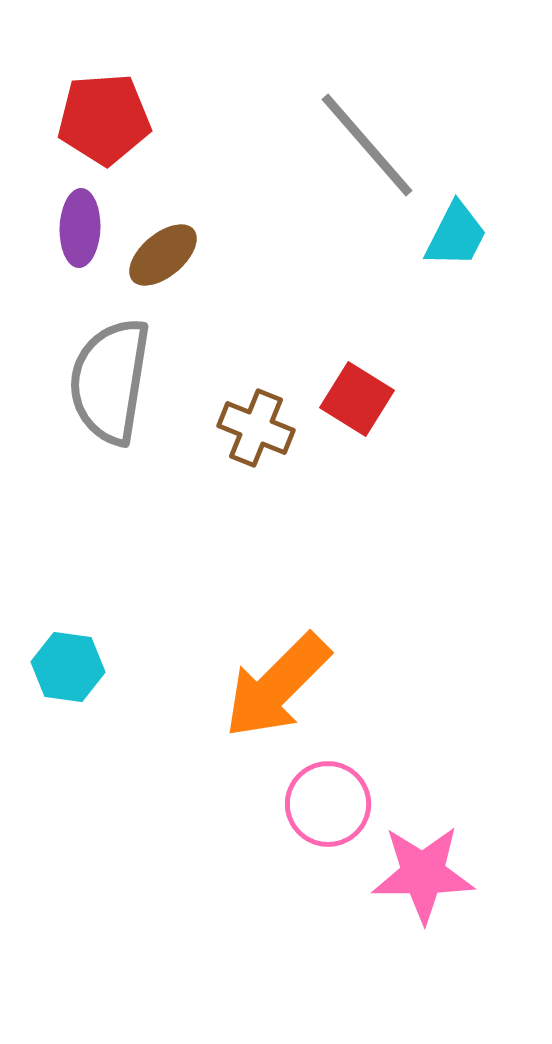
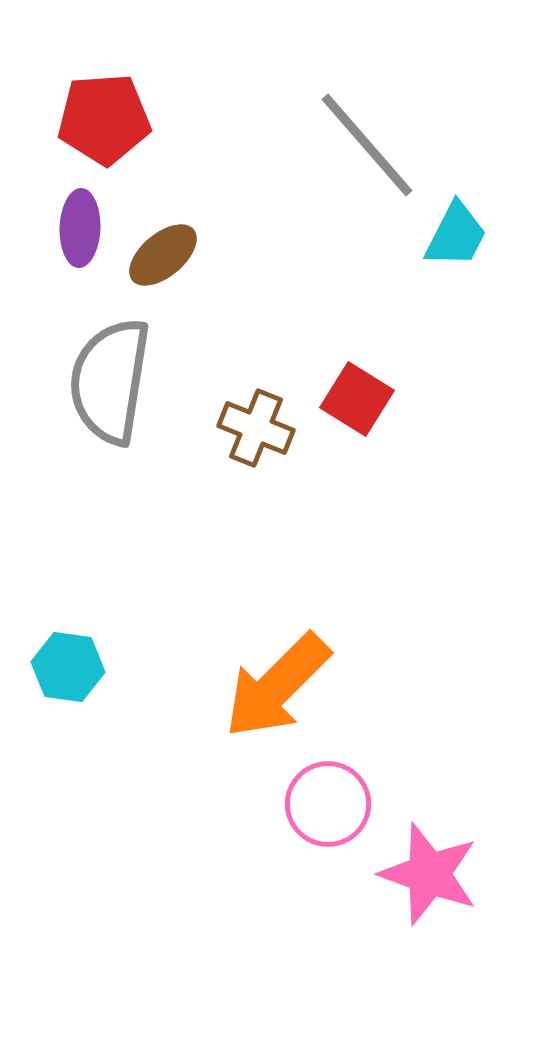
pink star: moved 6 px right; rotated 20 degrees clockwise
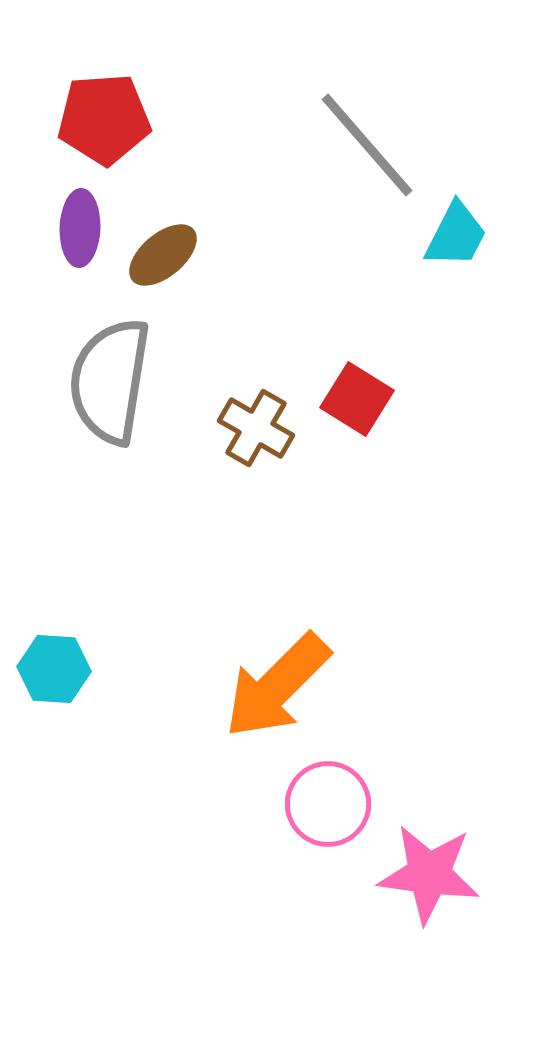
brown cross: rotated 8 degrees clockwise
cyan hexagon: moved 14 px left, 2 px down; rotated 4 degrees counterclockwise
pink star: rotated 12 degrees counterclockwise
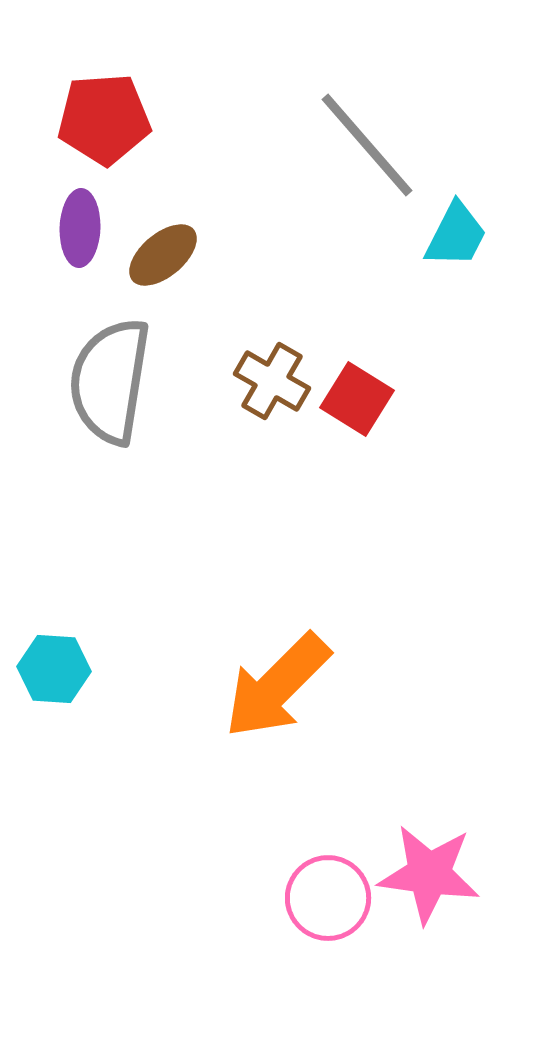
brown cross: moved 16 px right, 47 px up
pink circle: moved 94 px down
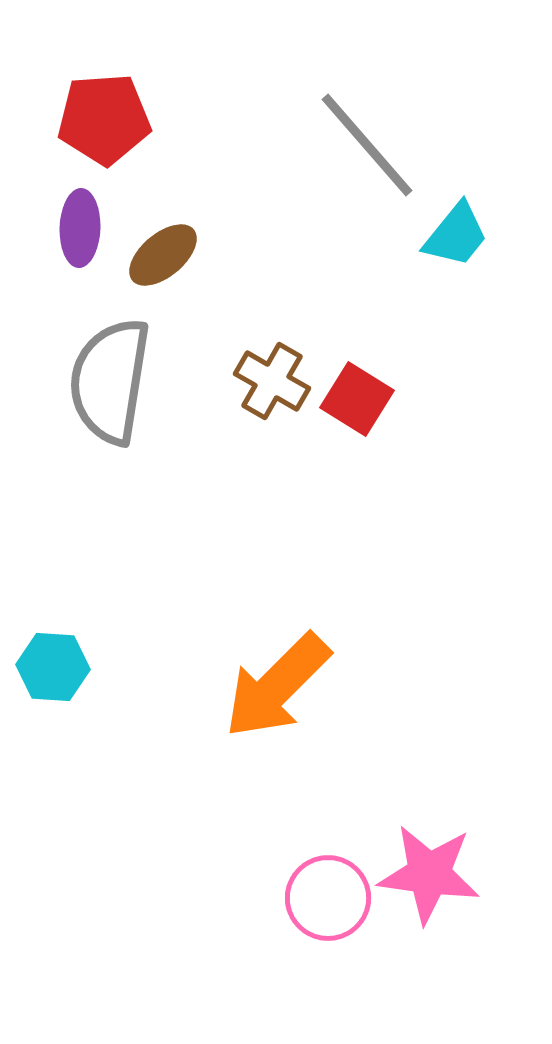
cyan trapezoid: rotated 12 degrees clockwise
cyan hexagon: moved 1 px left, 2 px up
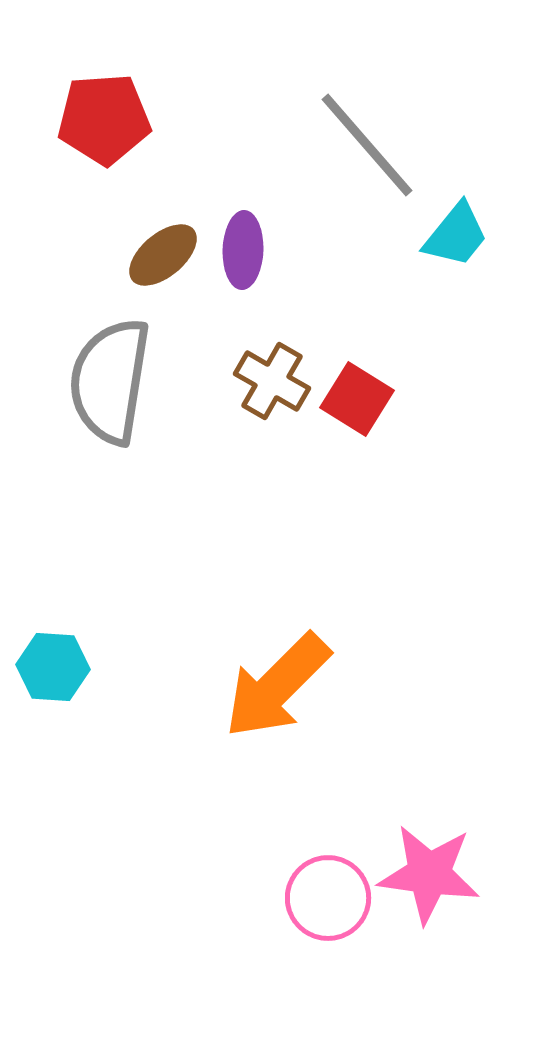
purple ellipse: moved 163 px right, 22 px down
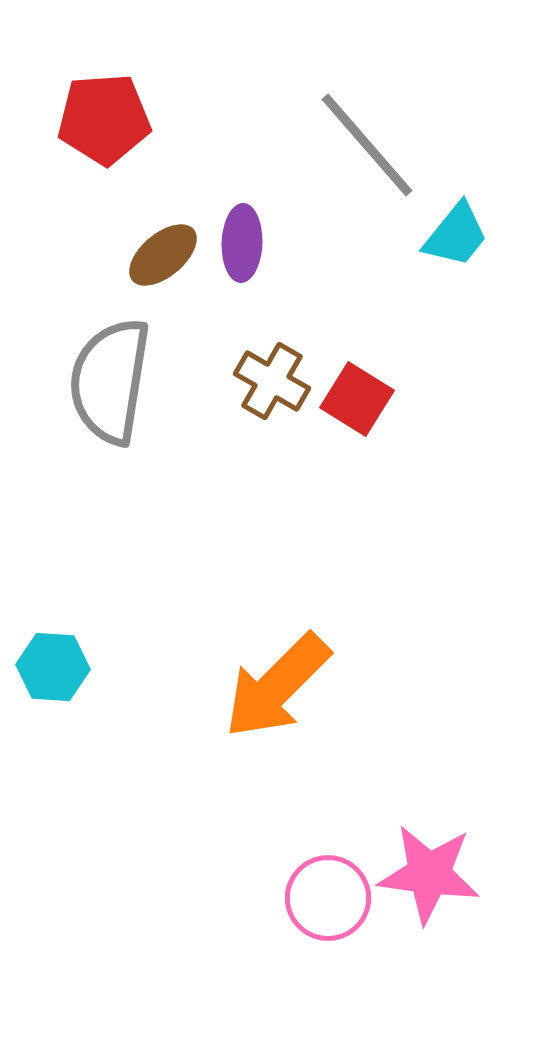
purple ellipse: moved 1 px left, 7 px up
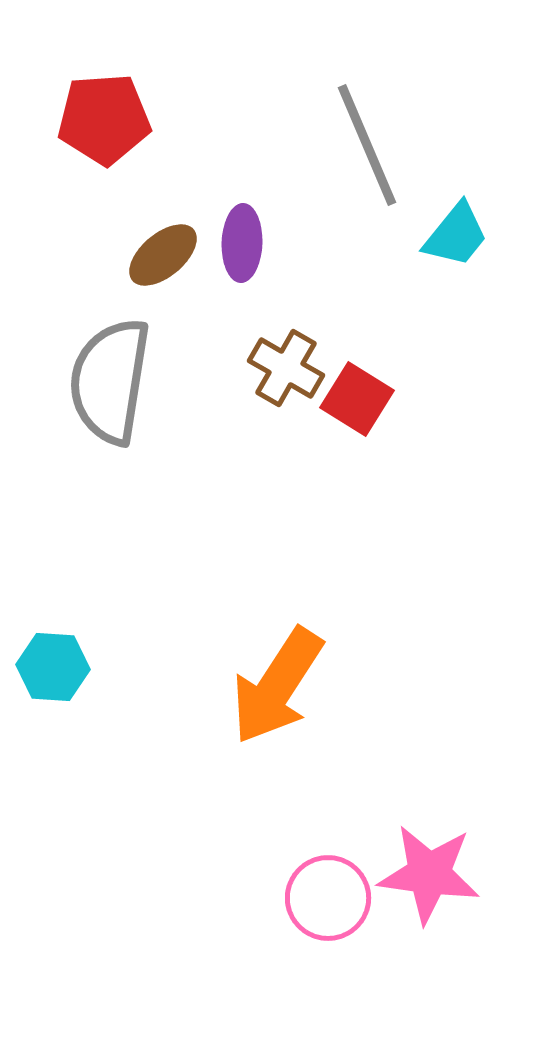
gray line: rotated 18 degrees clockwise
brown cross: moved 14 px right, 13 px up
orange arrow: rotated 12 degrees counterclockwise
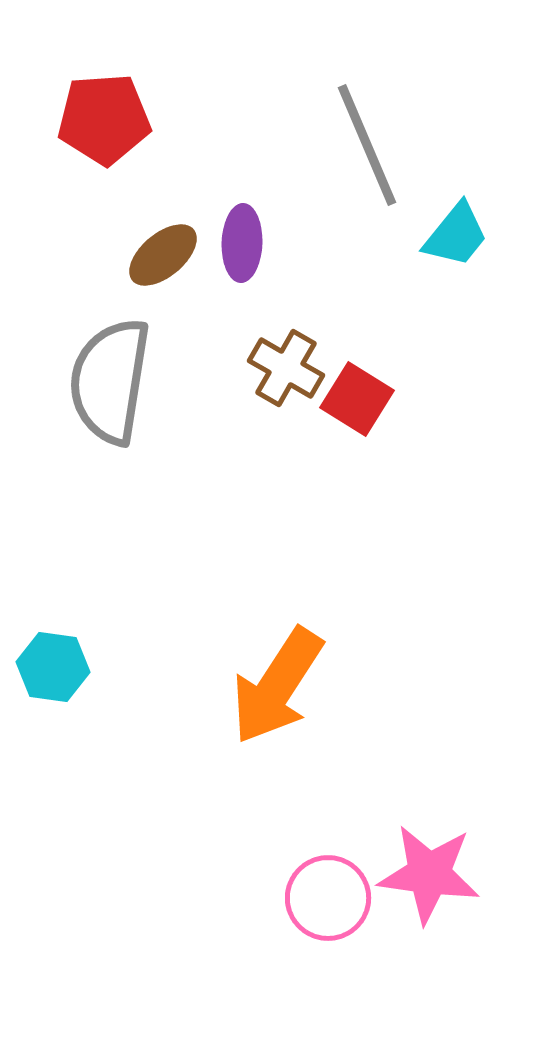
cyan hexagon: rotated 4 degrees clockwise
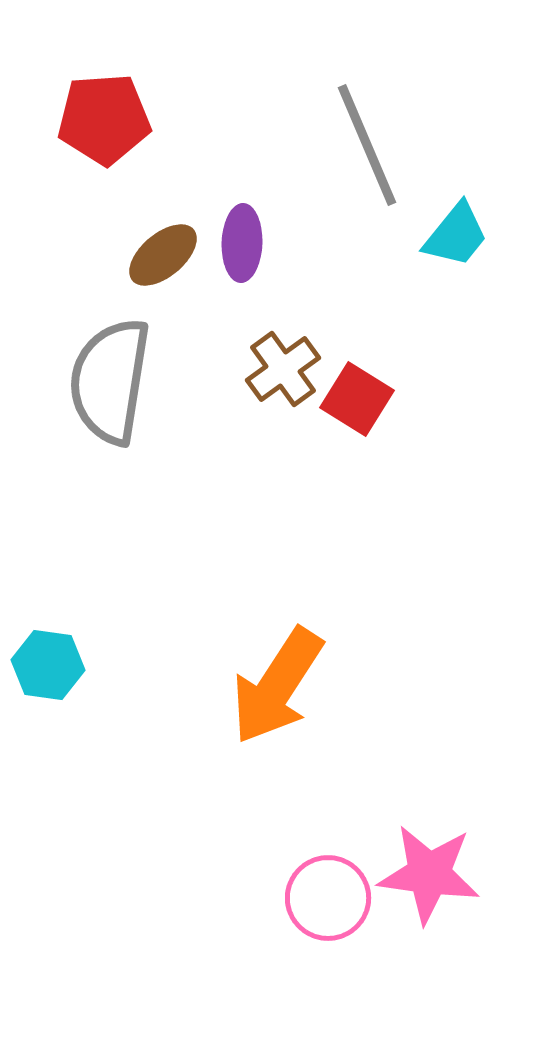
brown cross: moved 3 px left, 1 px down; rotated 24 degrees clockwise
cyan hexagon: moved 5 px left, 2 px up
